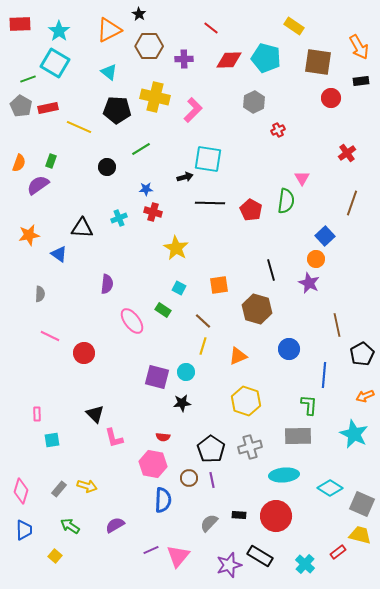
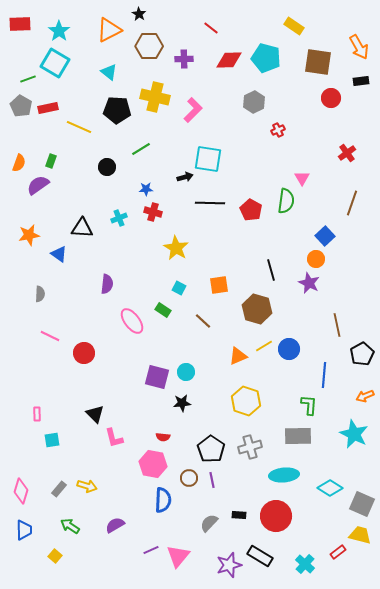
yellow line at (203, 346): moved 61 px right; rotated 42 degrees clockwise
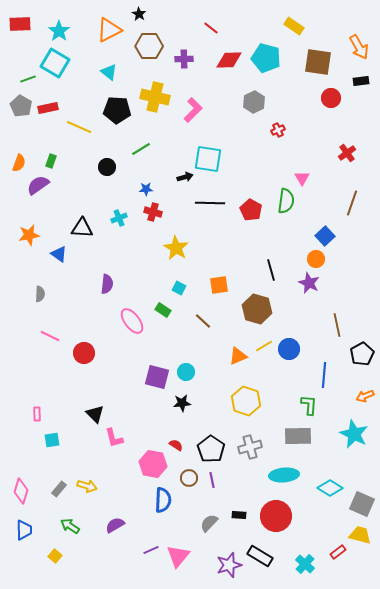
red semicircle at (163, 437): moved 13 px right, 8 px down; rotated 152 degrees counterclockwise
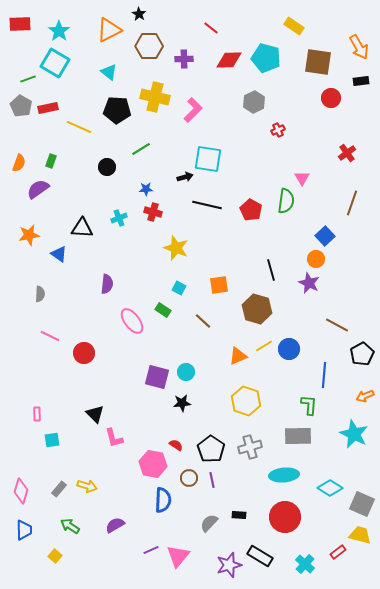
purple semicircle at (38, 185): moved 4 px down
black line at (210, 203): moved 3 px left, 2 px down; rotated 12 degrees clockwise
yellow star at (176, 248): rotated 10 degrees counterclockwise
brown line at (337, 325): rotated 50 degrees counterclockwise
red circle at (276, 516): moved 9 px right, 1 px down
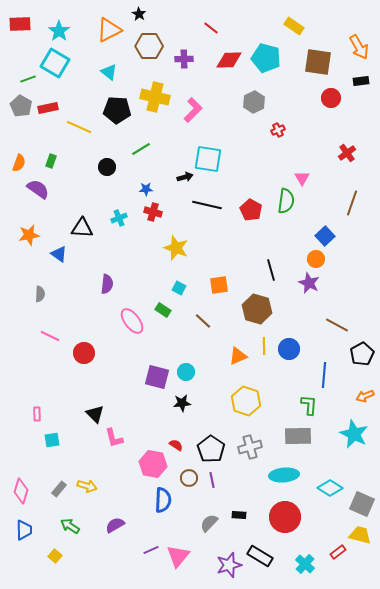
purple semicircle at (38, 189): rotated 70 degrees clockwise
yellow line at (264, 346): rotated 60 degrees counterclockwise
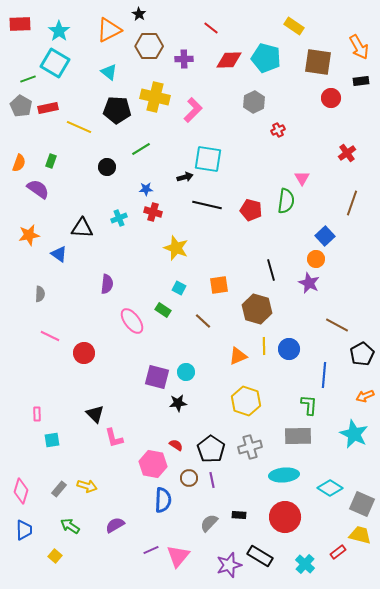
red pentagon at (251, 210): rotated 15 degrees counterclockwise
black star at (182, 403): moved 4 px left
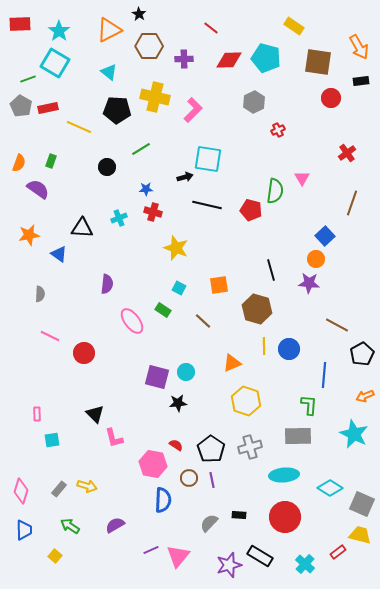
green semicircle at (286, 201): moved 11 px left, 10 px up
purple star at (309, 283): rotated 20 degrees counterclockwise
orange triangle at (238, 356): moved 6 px left, 7 px down
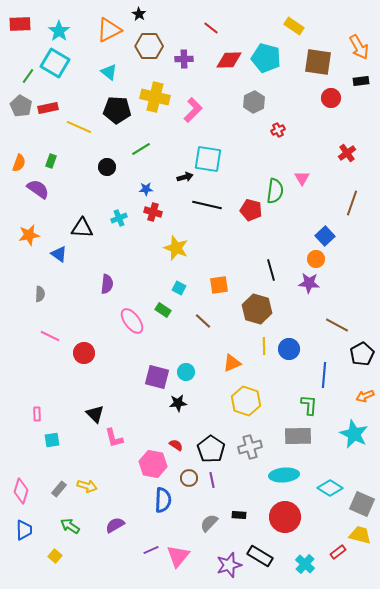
green line at (28, 79): moved 3 px up; rotated 35 degrees counterclockwise
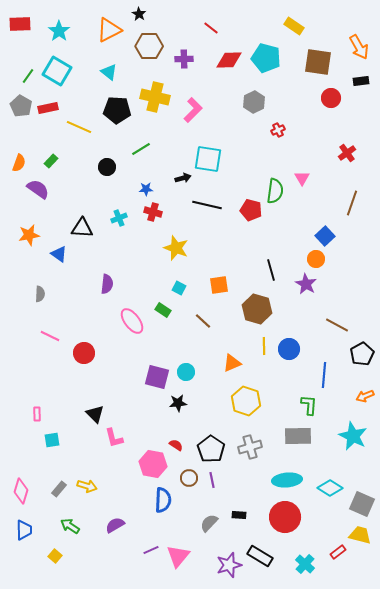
cyan square at (55, 63): moved 2 px right, 8 px down
green rectangle at (51, 161): rotated 24 degrees clockwise
black arrow at (185, 177): moved 2 px left, 1 px down
purple star at (309, 283): moved 3 px left, 1 px down; rotated 25 degrees clockwise
cyan star at (354, 434): moved 1 px left, 2 px down
cyan ellipse at (284, 475): moved 3 px right, 5 px down
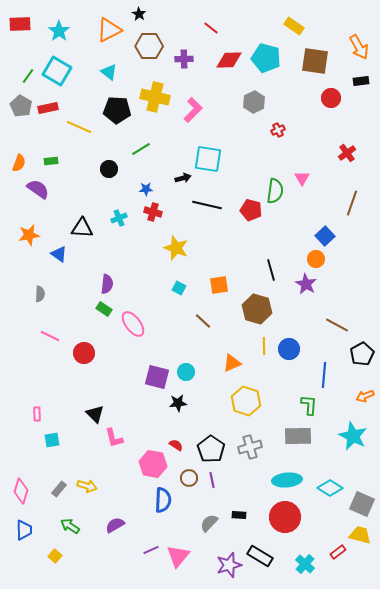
brown square at (318, 62): moved 3 px left, 1 px up
green rectangle at (51, 161): rotated 40 degrees clockwise
black circle at (107, 167): moved 2 px right, 2 px down
green rectangle at (163, 310): moved 59 px left, 1 px up
pink ellipse at (132, 321): moved 1 px right, 3 px down
